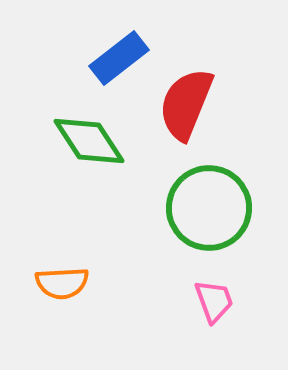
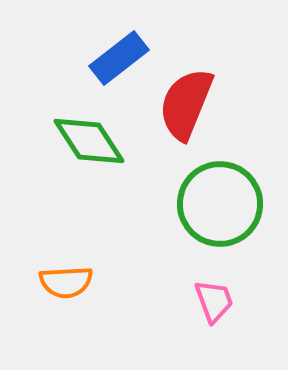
green circle: moved 11 px right, 4 px up
orange semicircle: moved 4 px right, 1 px up
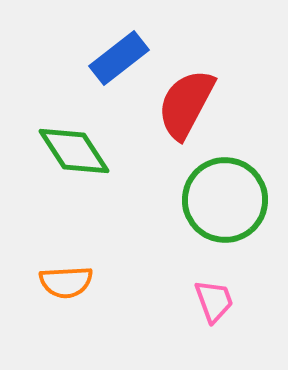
red semicircle: rotated 6 degrees clockwise
green diamond: moved 15 px left, 10 px down
green circle: moved 5 px right, 4 px up
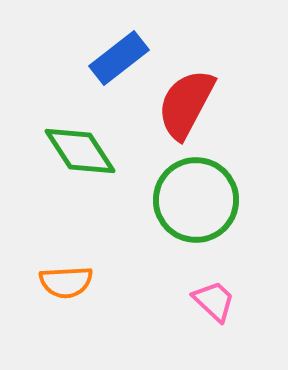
green diamond: moved 6 px right
green circle: moved 29 px left
pink trapezoid: rotated 27 degrees counterclockwise
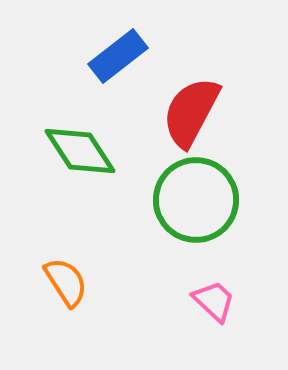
blue rectangle: moved 1 px left, 2 px up
red semicircle: moved 5 px right, 8 px down
orange semicircle: rotated 120 degrees counterclockwise
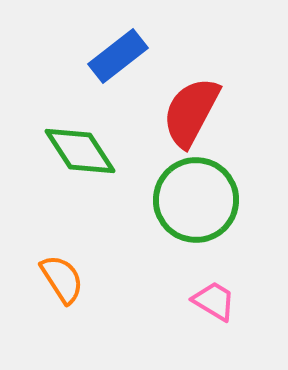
orange semicircle: moved 4 px left, 3 px up
pink trapezoid: rotated 12 degrees counterclockwise
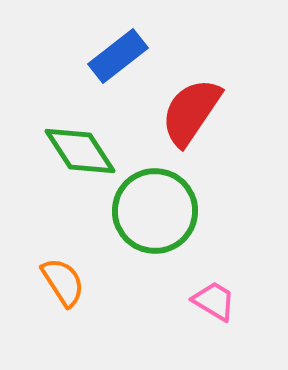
red semicircle: rotated 6 degrees clockwise
green circle: moved 41 px left, 11 px down
orange semicircle: moved 1 px right, 3 px down
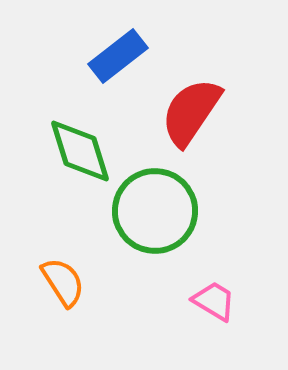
green diamond: rotated 16 degrees clockwise
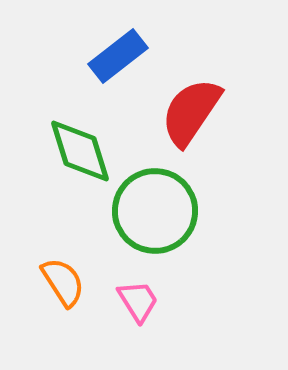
pink trapezoid: moved 76 px left; rotated 27 degrees clockwise
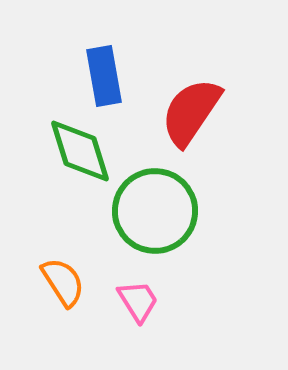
blue rectangle: moved 14 px left, 20 px down; rotated 62 degrees counterclockwise
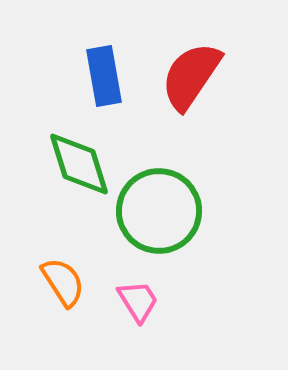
red semicircle: moved 36 px up
green diamond: moved 1 px left, 13 px down
green circle: moved 4 px right
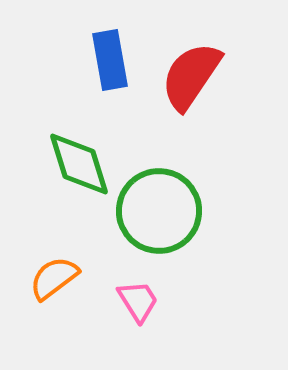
blue rectangle: moved 6 px right, 16 px up
orange semicircle: moved 9 px left, 4 px up; rotated 94 degrees counterclockwise
